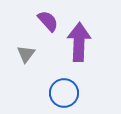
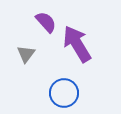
purple semicircle: moved 2 px left, 1 px down
purple arrow: moved 2 px left, 2 px down; rotated 33 degrees counterclockwise
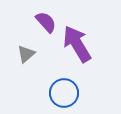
gray triangle: rotated 12 degrees clockwise
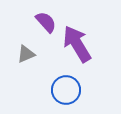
gray triangle: rotated 18 degrees clockwise
blue circle: moved 2 px right, 3 px up
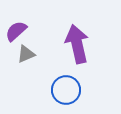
purple semicircle: moved 30 px left, 9 px down; rotated 90 degrees counterclockwise
purple arrow: rotated 18 degrees clockwise
